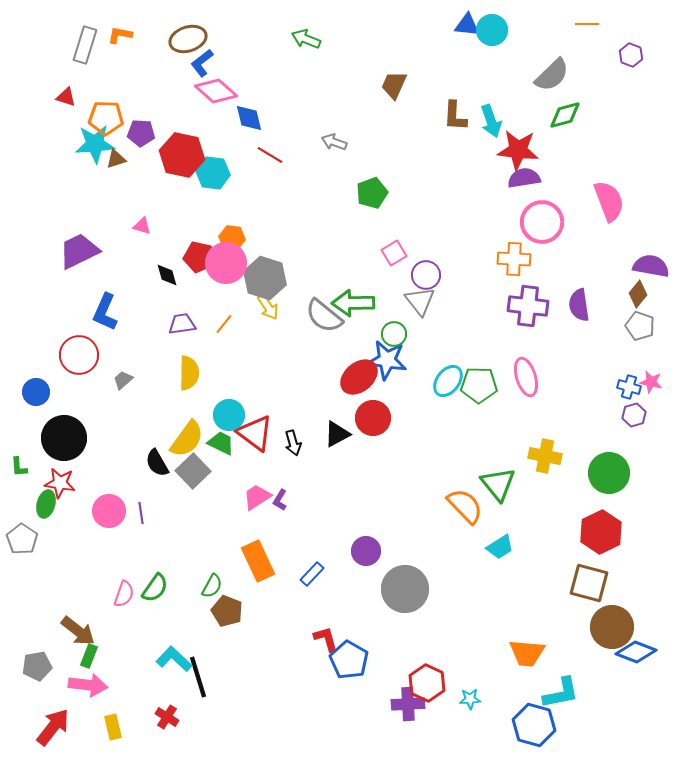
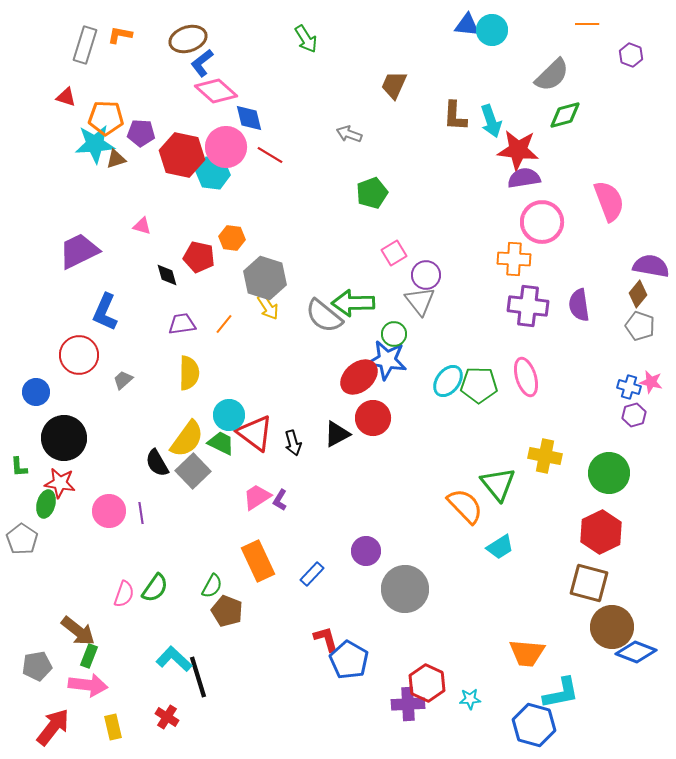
green arrow at (306, 39): rotated 144 degrees counterclockwise
gray arrow at (334, 142): moved 15 px right, 8 px up
pink circle at (226, 263): moved 116 px up
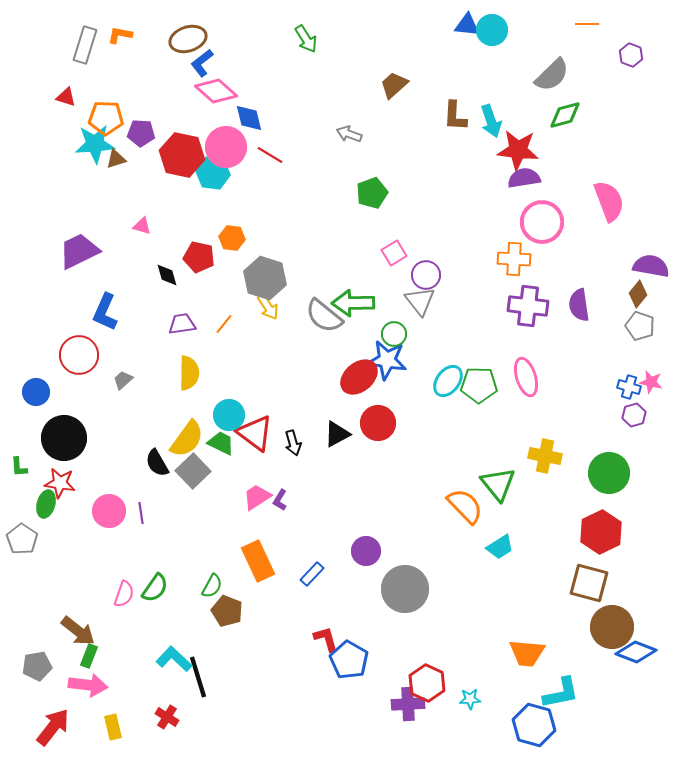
brown trapezoid at (394, 85): rotated 24 degrees clockwise
red circle at (373, 418): moved 5 px right, 5 px down
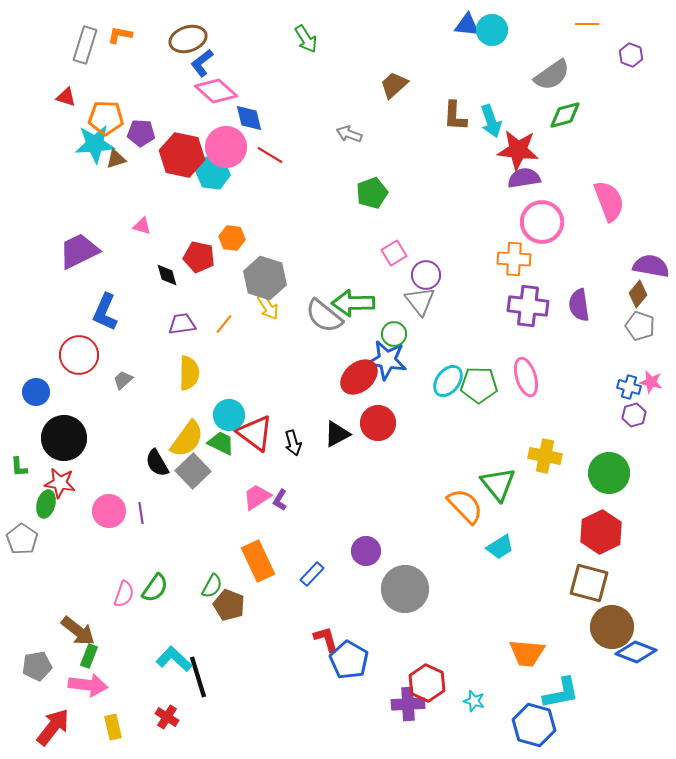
gray semicircle at (552, 75): rotated 9 degrees clockwise
brown pentagon at (227, 611): moved 2 px right, 6 px up
cyan star at (470, 699): moved 4 px right, 2 px down; rotated 20 degrees clockwise
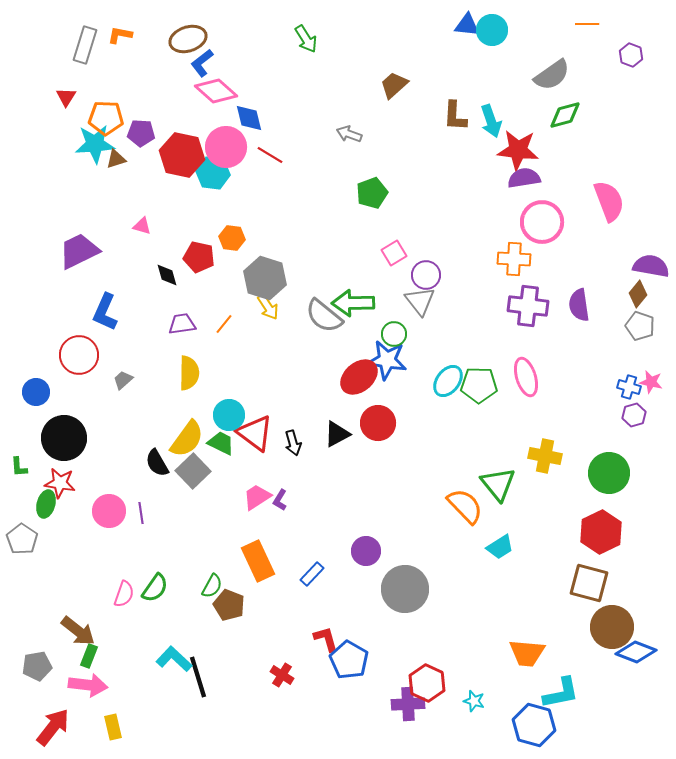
red triangle at (66, 97): rotated 45 degrees clockwise
red cross at (167, 717): moved 115 px right, 42 px up
